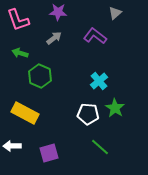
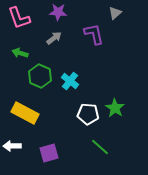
pink L-shape: moved 1 px right, 2 px up
purple L-shape: moved 1 px left, 2 px up; rotated 40 degrees clockwise
cyan cross: moved 29 px left; rotated 12 degrees counterclockwise
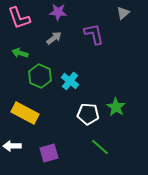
gray triangle: moved 8 px right
green star: moved 1 px right, 1 px up
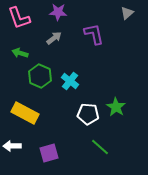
gray triangle: moved 4 px right
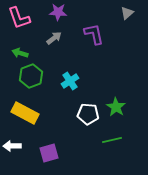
green hexagon: moved 9 px left; rotated 15 degrees clockwise
cyan cross: rotated 18 degrees clockwise
green line: moved 12 px right, 7 px up; rotated 54 degrees counterclockwise
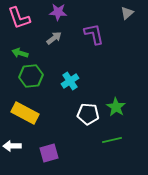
green hexagon: rotated 15 degrees clockwise
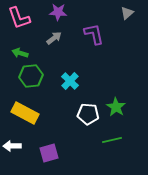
cyan cross: rotated 12 degrees counterclockwise
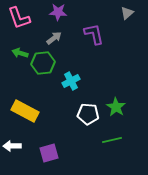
green hexagon: moved 12 px right, 13 px up
cyan cross: moved 1 px right; rotated 18 degrees clockwise
yellow rectangle: moved 2 px up
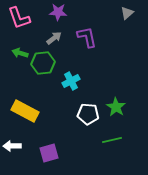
purple L-shape: moved 7 px left, 3 px down
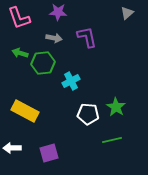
gray arrow: rotated 49 degrees clockwise
white arrow: moved 2 px down
